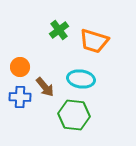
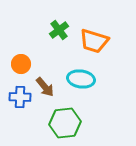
orange circle: moved 1 px right, 3 px up
green hexagon: moved 9 px left, 8 px down; rotated 12 degrees counterclockwise
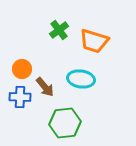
orange circle: moved 1 px right, 5 px down
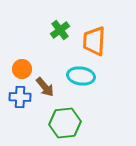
green cross: moved 1 px right
orange trapezoid: rotated 76 degrees clockwise
cyan ellipse: moved 3 px up
